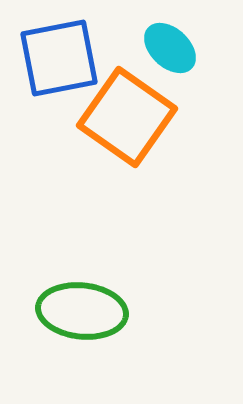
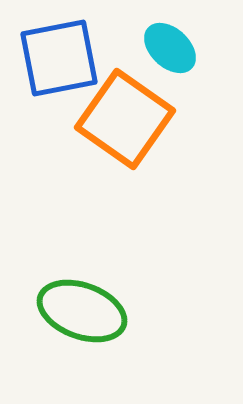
orange square: moved 2 px left, 2 px down
green ellipse: rotated 14 degrees clockwise
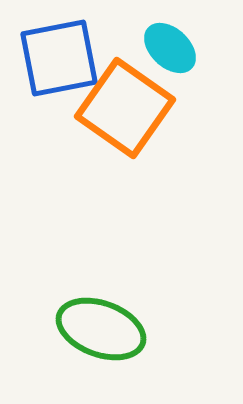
orange square: moved 11 px up
green ellipse: moved 19 px right, 18 px down
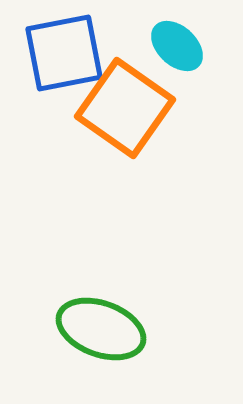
cyan ellipse: moved 7 px right, 2 px up
blue square: moved 5 px right, 5 px up
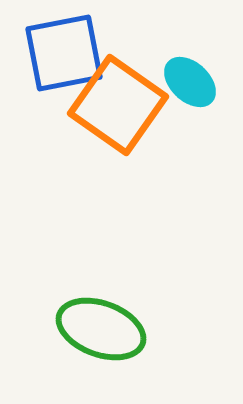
cyan ellipse: moved 13 px right, 36 px down
orange square: moved 7 px left, 3 px up
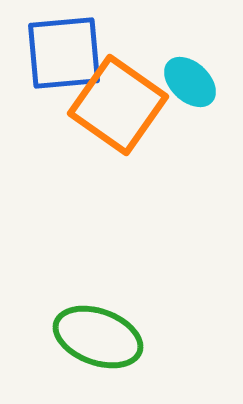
blue square: rotated 6 degrees clockwise
green ellipse: moved 3 px left, 8 px down
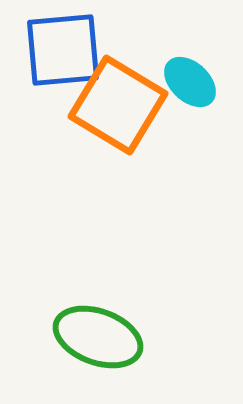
blue square: moved 1 px left, 3 px up
orange square: rotated 4 degrees counterclockwise
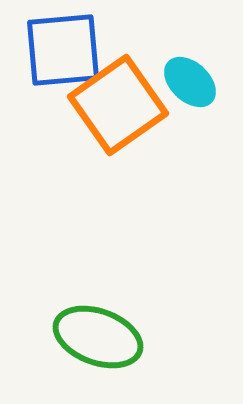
orange square: rotated 24 degrees clockwise
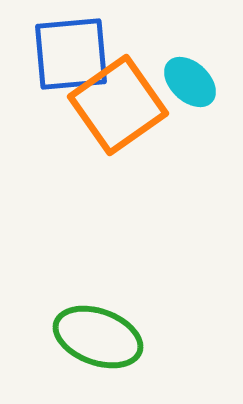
blue square: moved 8 px right, 4 px down
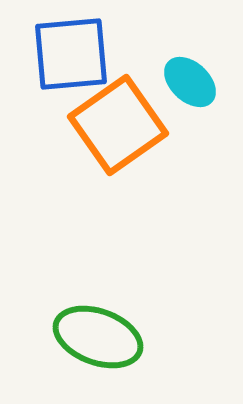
orange square: moved 20 px down
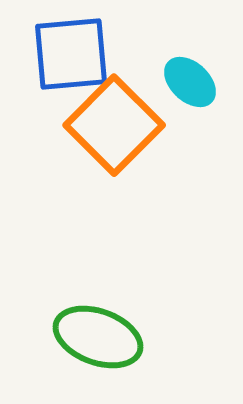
orange square: moved 4 px left; rotated 10 degrees counterclockwise
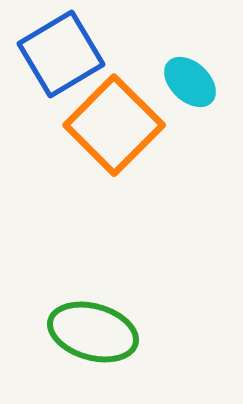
blue square: moved 10 px left; rotated 26 degrees counterclockwise
green ellipse: moved 5 px left, 5 px up; rotated 4 degrees counterclockwise
